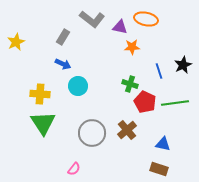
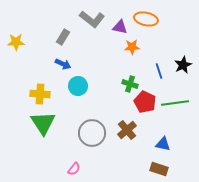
yellow star: rotated 24 degrees clockwise
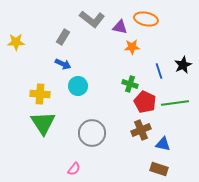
brown cross: moved 14 px right; rotated 18 degrees clockwise
